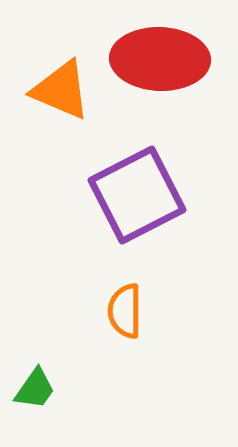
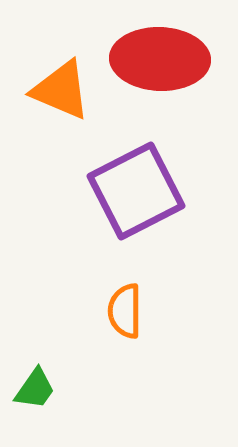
purple square: moved 1 px left, 4 px up
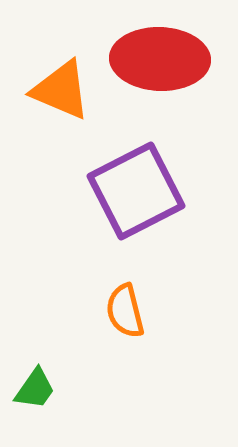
orange semicircle: rotated 14 degrees counterclockwise
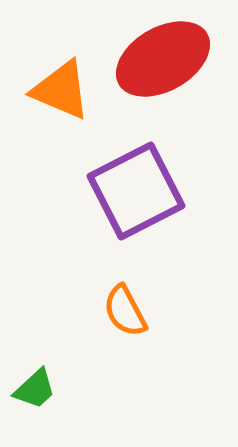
red ellipse: moved 3 px right; rotated 32 degrees counterclockwise
orange semicircle: rotated 14 degrees counterclockwise
green trapezoid: rotated 12 degrees clockwise
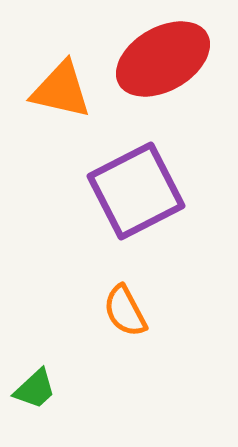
orange triangle: rotated 10 degrees counterclockwise
